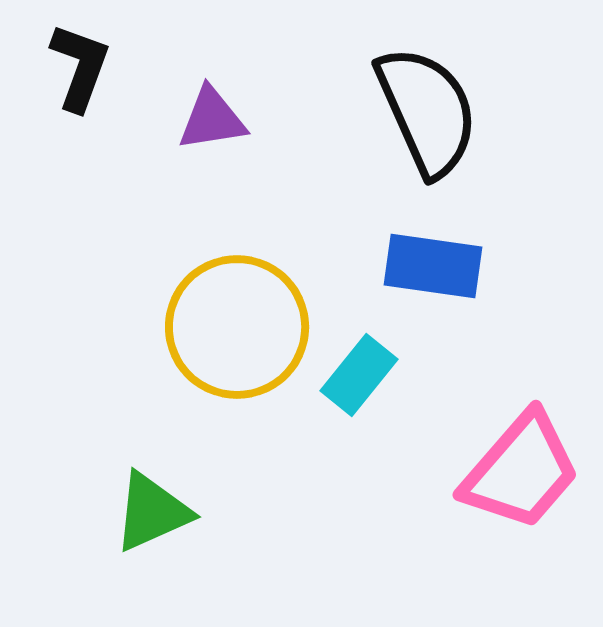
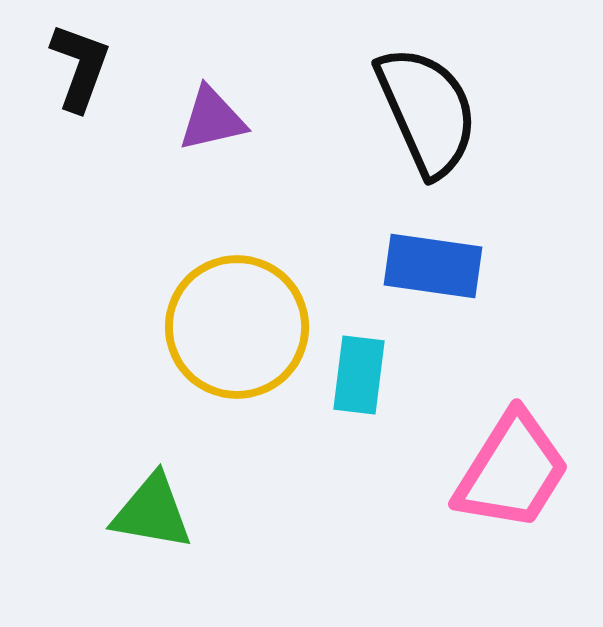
purple triangle: rotated 4 degrees counterclockwise
cyan rectangle: rotated 32 degrees counterclockwise
pink trapezoid: moved 9 px left; rotated 9 degrees counterclockwise
green triangle: rotated 34 degrees clockwise
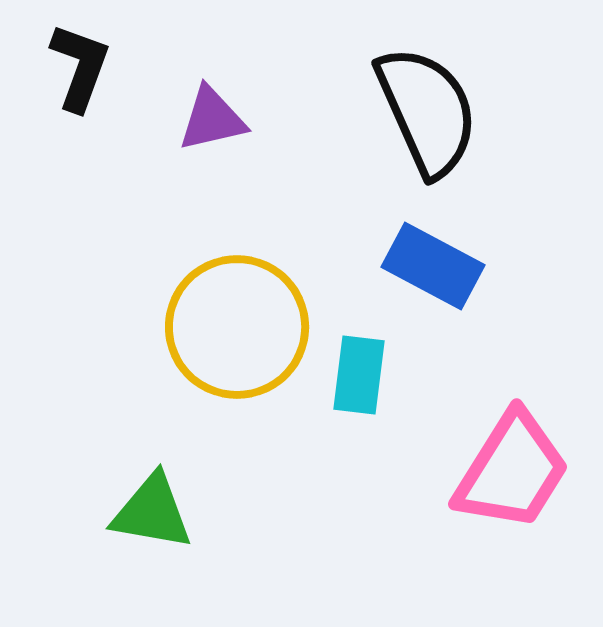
blue rectangle: rotated 20 degrees clockwise
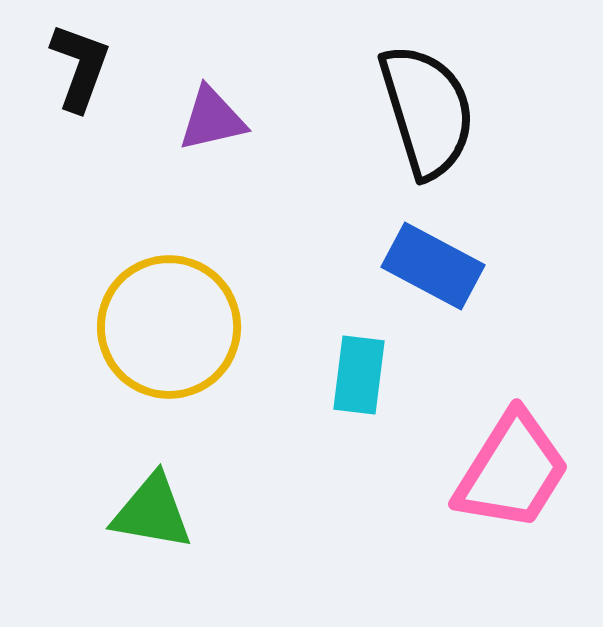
black semicircle: rotated 7 degrees clockwise
yellow circle: moved 68 px left
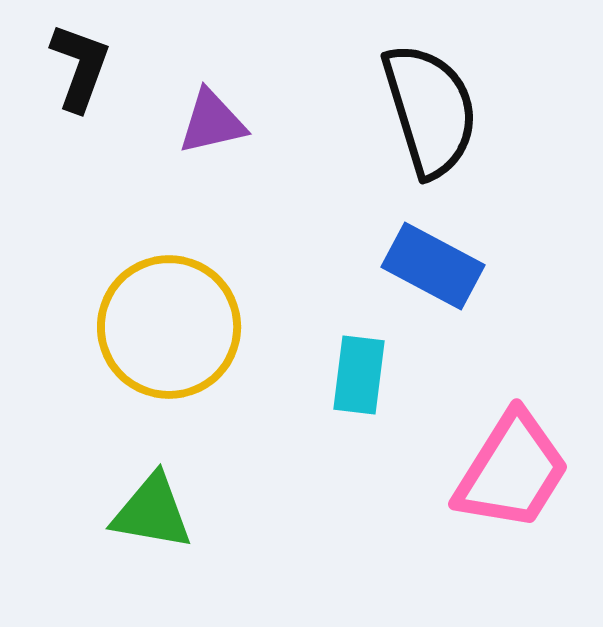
black semicircle: moved 3 px right, 1 px up
purple triangle: moved 3 px down
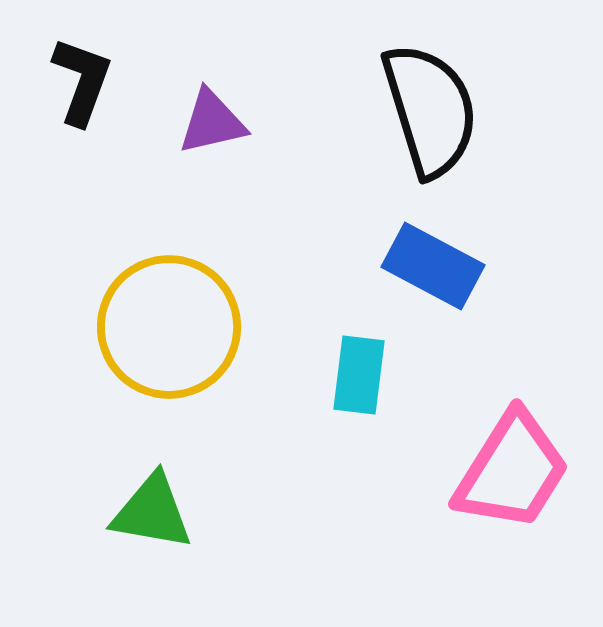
black L-shape: moved 2 px right, 14 px down
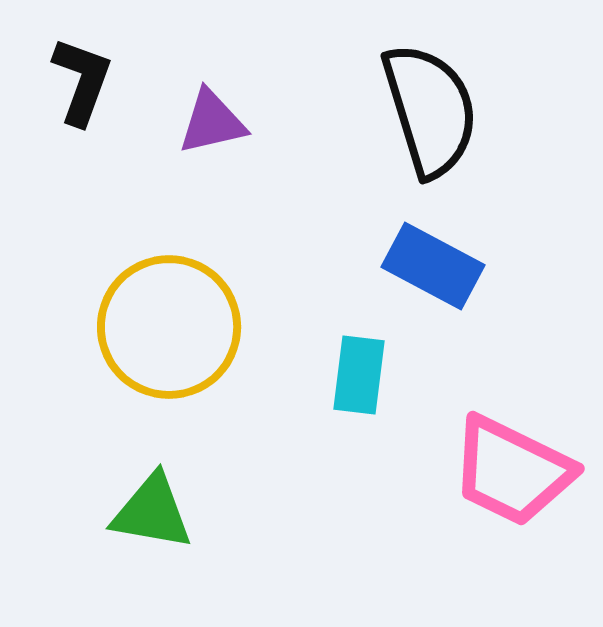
pink trapezoid: rotated 84 degrees clockwise
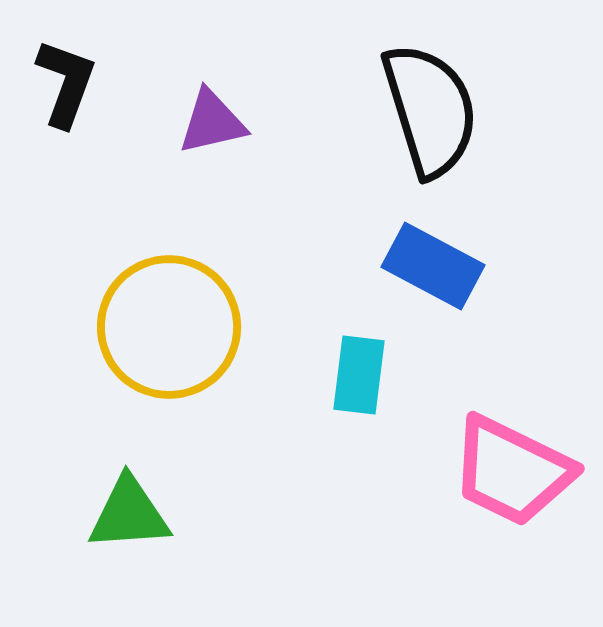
black L-shape: moved 16 px left, 2 px down
green triangle: moved 23 px left, 2 px down; rotated 14 degrees counterclockwise
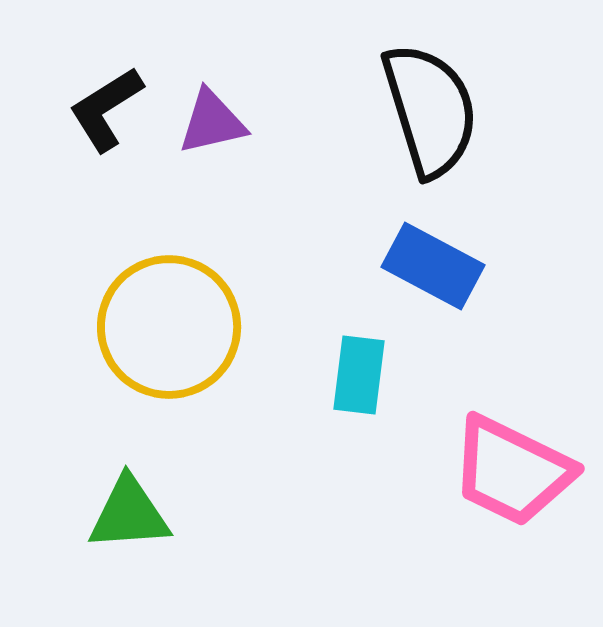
black L-shape: moved 40 px right, 26 px down; rotated 142 degrees counterclockwise
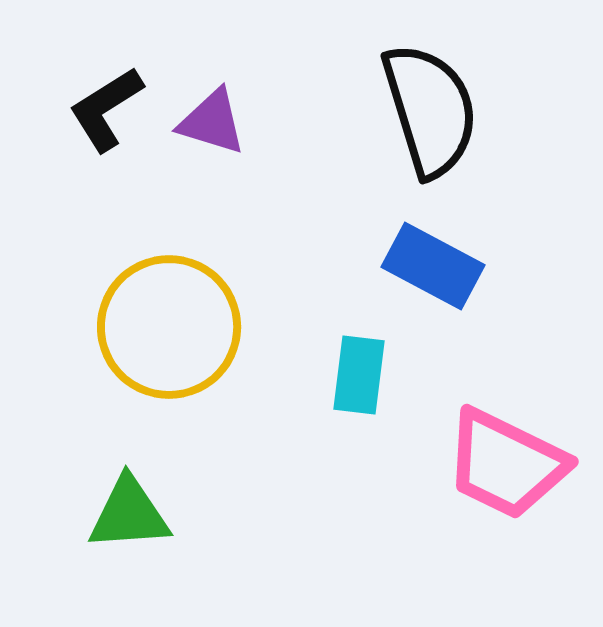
purple triangle: rotated 30 degrees clockwise
pink trapezoid: moved 6 px left, 7 px up
